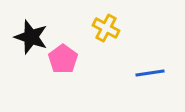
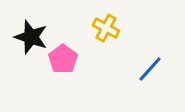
blue line: moved 4 px up; rotated 40 degrees counterclockwise
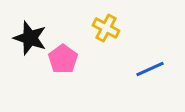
black star: moved 1 px left, 1 px down
blue line: rotated 24 degrees clockwise
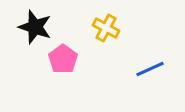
black star: moved 5 px right, 11 px up
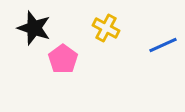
black star: moved 1 px left, 1 px down
blue line: moved 13 px right, 24 px up
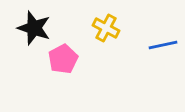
blue line: rotated 12 degrees clockwise
pink pentagon: rotated 8 degrees clockwise
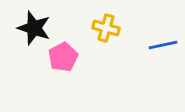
yellow cross: rotated 12 degrees counterclockwise
pink pentagon: moved 2 px up
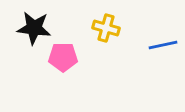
black star: rotated 12 degrees counterclockwise
pink pentagon: rotated 28 degrees clockwise
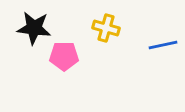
pink pentagon: moved 1 px right, 1 px up
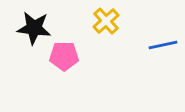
yellow cross: moved 7 px up; rotated 32 degrees clockwise
